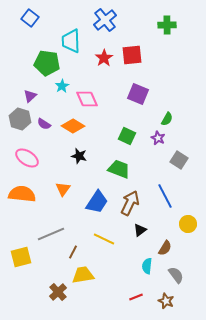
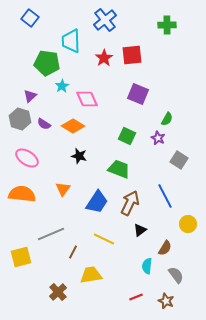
yellow trapezoid: moved 8 px right
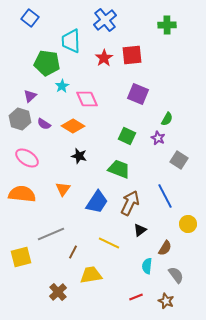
yellow line: moved 5 px right, 4 px down
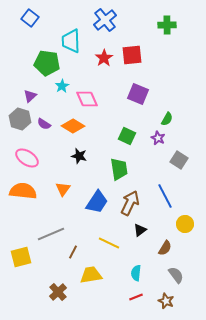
green trapezoid: rotated 60 degrees clockwise
orange semicircle: moved 1 px right, 3 px up
yellow circle: moved 3 px left
cyan semicircle: moved 11 px left, 7 px down
